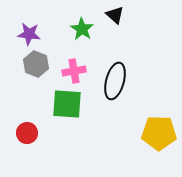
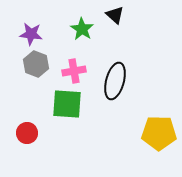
purple star: moved 2 px right
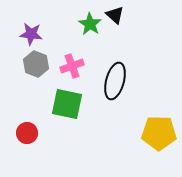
green star: moved 8 px right, 5 px up
pink cross: moved 2 px left, 5 px up; rotated 10 degrees counterclockwise
green square: rotated 8 degrees clockwise
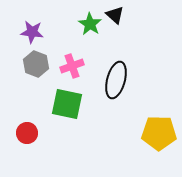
purple star: moved 1 px right, 2 px up
black ellipse: moved 1 px right, 1 px up
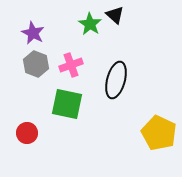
purple star: moved 1 px right, 1 px down; rotated 20 degrees clockwise
pink cross: moved 1 px left, 1 px up
yellow pentagon: rotated 24 degrees clockwise
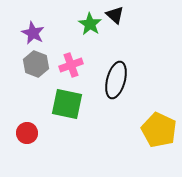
yellow pentagon: moved 3 px up
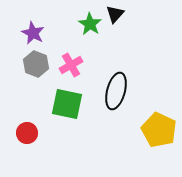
black triangle: moved 1 px up; rotated 30 degrees clockwise
pink cross: rotated 10 degrees counterclockwise
black ellipse: moved 11 px down
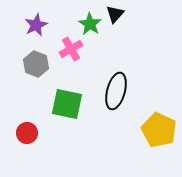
purple star: moved 3 px right, 8 px up; rotated 20 degrees clockwise
pink cross: moved 16 px up
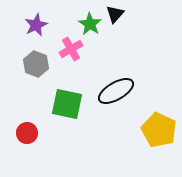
black ellipse: rotated 45 degrees clockwise
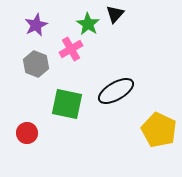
green star: moved 2 px left
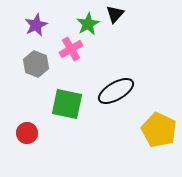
green star: rotated 10 degrees clockwise
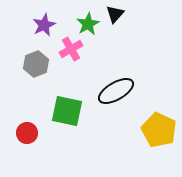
purple star: moved 8 px right
gray hexagon: rotated 20 degrees clockwise
green square: moved 7 px down
